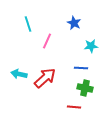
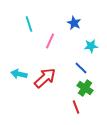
cyan line: moved 1 px right
pink line: moved 3 px right
blue line: rotated 40 degrees clockwise
green cross: rotated 21 degrees clockwise
red line: moved 2 px right; rotated 64 degrees clockwise
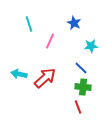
green cross: moved 2 px left, 1 px up; rotated 28 degrees counterclockwise
red line: moved 2 px right
